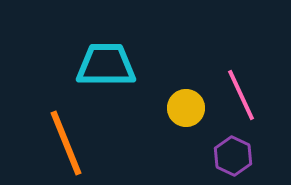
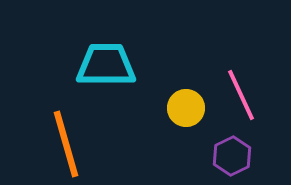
orange line: moved 1 px down; rotated 6 degrees clockwise
purple hexagon: moved 1 px left; rotated 9 degrees clockwise
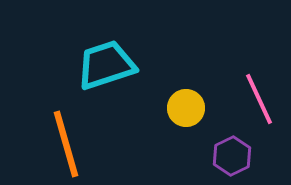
cyan trapezoid: rotated 18 degrees counterclockwise
pink line: moved 18 px right, 4 px down
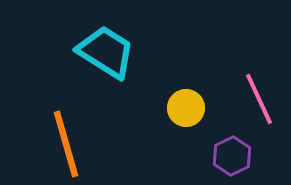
cyan trapezoid: moved 13 px up; rotated 50 degrees clockwise
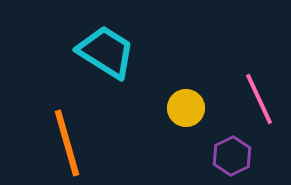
orange line: moved 1 px right, 1 px up
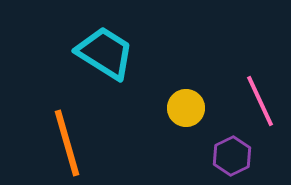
cyan trapezoid: moved 1 px left, 1 px down
pink line: moved 1 px right, 2 px down
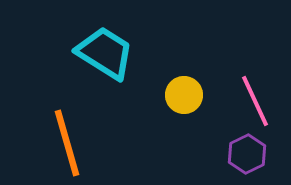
pink line: moved 5 px left
yellow circle: moved 2 px left, 13 px up
purple hexagon: moved 15 px right, 2 px up
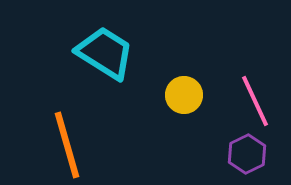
orange line: moved 2 px down
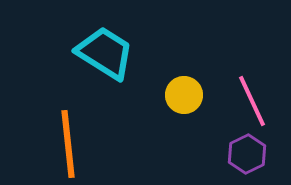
pink line: moved 3 px left
orange line: moved 1 px right, 1 px up; rotated 10 degrees clockwise
